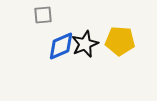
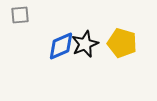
gray square: moved 23 px left
yellow pentagon: moved 2 px right, 2 px down; rotated 12 degrees clockwise
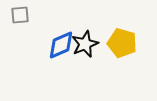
blue diamond: moved 1 px up
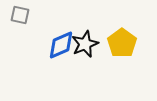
gray square: rotated 18 degrees clockwise
yellow pentagon: rotated 20 degrees clockwise
